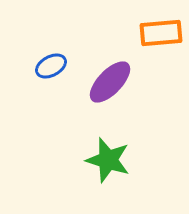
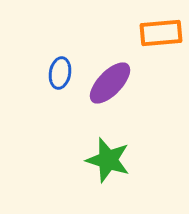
blue ellipse: moved 9 px right, 7 px down; rotated 52 degrees counterclockwise
purple ellipse: moved 1 px down
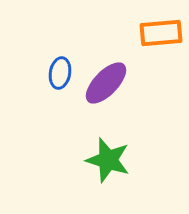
purple ellipse: moved 4 px left
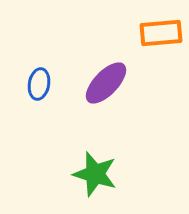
blue ellipse: moved 21 px left, 11 px down
green star: moved 13 px left, 14 px down
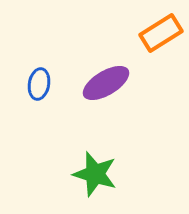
orange rectangle: rotated 27 degrees counterclockwise
purple ellipse: rotated 15 degrees clockwise
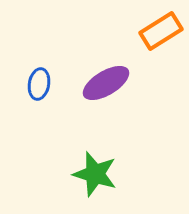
orange rectangle: moved 2 px up
